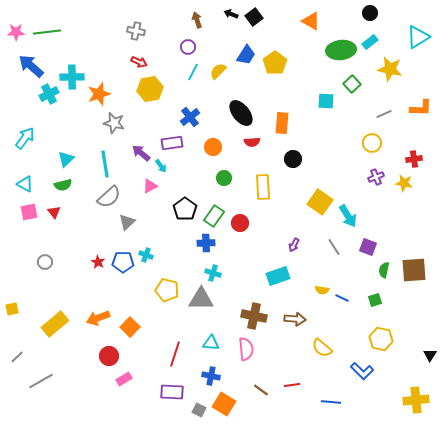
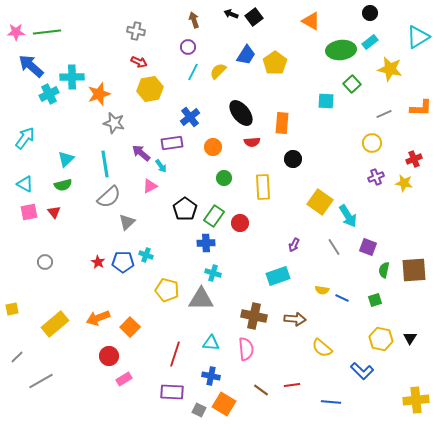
brown arrow at (197, 20): moved 3 px left
red cross at (414, 159): rotated 14 degrees counterclockwise
black triangle at (430, 355): moved 20 px left, 17 px up
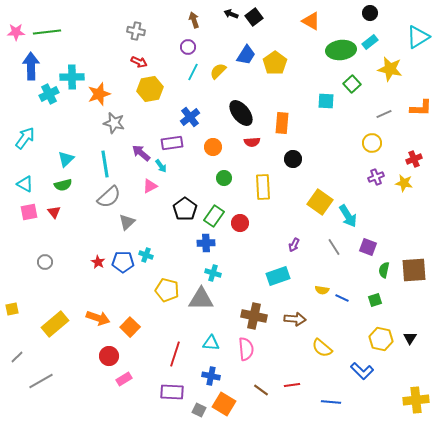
blue arrow at (31, 66): rotated 48 degrees clockwise
orange arrow at (98, 318): rotated 140 degrees counterclockwise
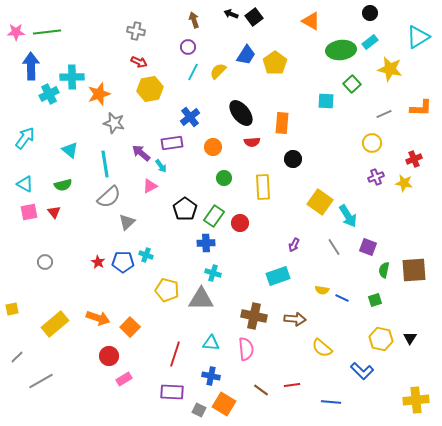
cyan triangle at (66, 159): moved 4 px right, 9 px up; rotated 36 degrees counterclockwise
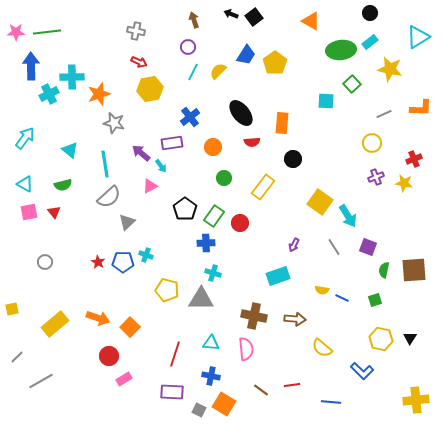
yellow rectangle at (263, 187): rotated 40 degrees clockwise
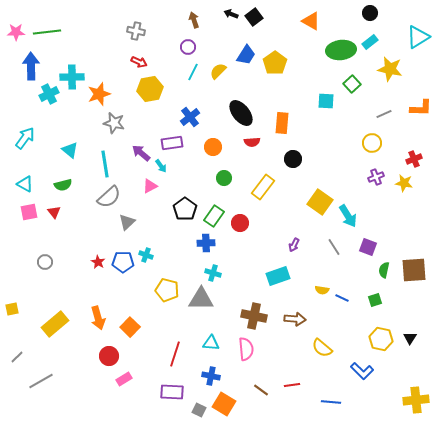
orange arrow at (98, 318): rotated 55 degrees clockwise
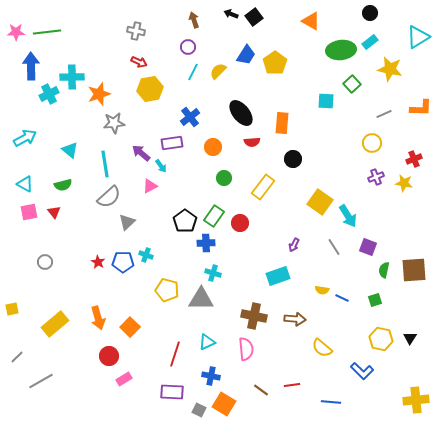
gray star at (114, 123): rotated 20 degrees counterclockwise
cyan arrow at (25, 138): rotated 25 degrees clockwise
black pentagon at (185, 209): moved 12 px down
cyan triangle at (211, 343): moved 4 px left, 1 px up; rotated 30 degrees counterclockwise
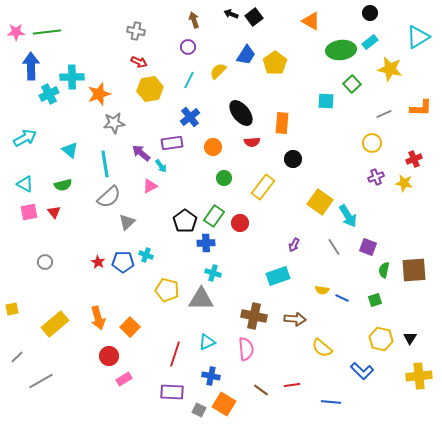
cyan line at (193, 72): moved 4 px left, 8 px down
yellow cross at (416, 400): moved 3 px right, 24 px up
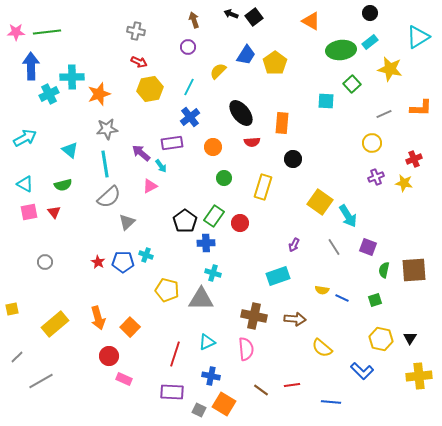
cyan line at (189, 80): moved 7 px down
gray star at (114, 123): moved 7 px left, 6 px down
yellow rectangle at (263, 187): rotated 20 degrees counterclockwise
pink rectangle at (124, 379): rotated 56 degrees clockwise
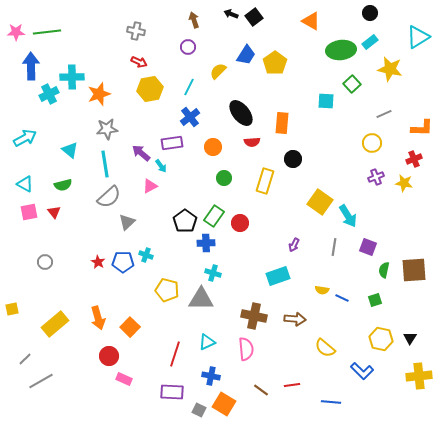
orange L-shape at (421, 108): moved 1 px right, 20 px down
yellow rectangle at (263, 187): moved 2 px right, 6 px up
gray line at (334, 247): rotated 42 degrees clockwise
yellow semicircle at (322, 348): moved 3 px right
gray line at (17, 357): moved 8 px right, 2 px down
